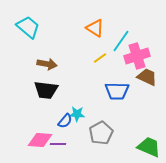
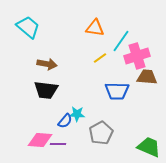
orange triangle: rotated 24 degrees counterclockwise
brown trapezoid: rotated 20 degrees counterclockwise
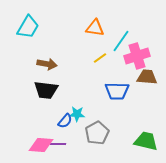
cyan trapezoid: rotated 80 degrees clockwise
gray pentagon: moved 4 px left
pink diamond: moved 1 px right, 5 px down
green trapezoid: moved 3 px left, 6 px up; rotated 10 degrees counterclockwise
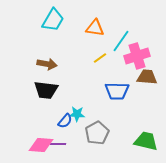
cyan trapezoid: moved 25 px right, 7 px up
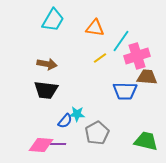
blue trapezoid: moved 8 px right
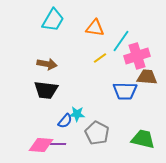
gray pentagon: rotated 15 degrees counterclockwise
green trapezoid: moved 3 px left, 2 px up
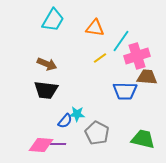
brown arrow: rotated 12 degrees clockwise
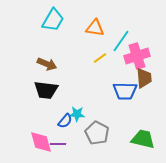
brown trapezoid: moved 3 px left, 1 px down; rotated 80 degrees clockwise
pink diamond: moved 3 px up; rotated 70 degrees clockwise
